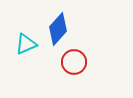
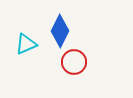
blue diamond: moved 2 px right, 2 px down; rotated 16 degrees counterclockwise
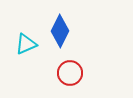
red circle: moved 4 px left, 11 px down
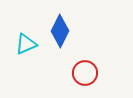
red circle: moved 15 px right
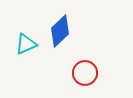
blue diamond: rotated 20 degrees clockwise
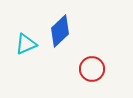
red circle: moved 7 px right, 4 px up
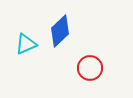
red circle: moved 2 px left, 1 px up
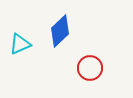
cyan triangle: moved 6 px left
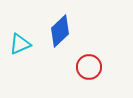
red circle: moved 1 px left, 1 px up
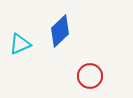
red circle: moved 1 px right, 9 px down
